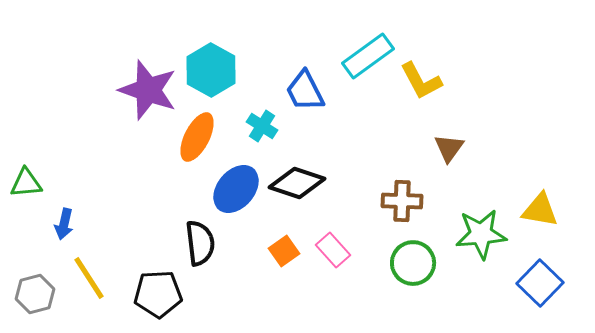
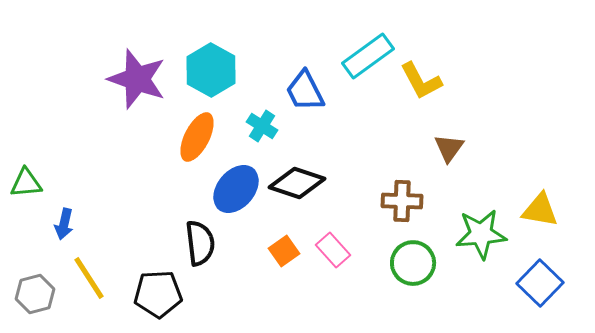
purple star: moved 11 px left, 11 px up
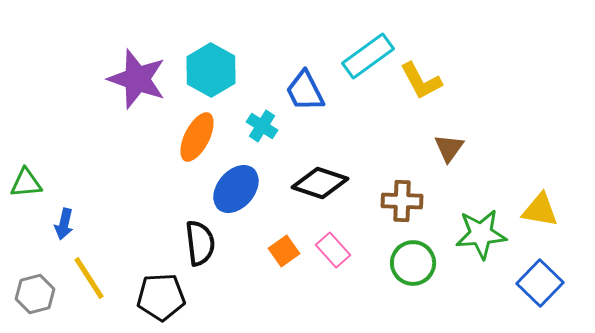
black diamond: moved 23 px right
black pentagon: moved 3 px right, 3 px down
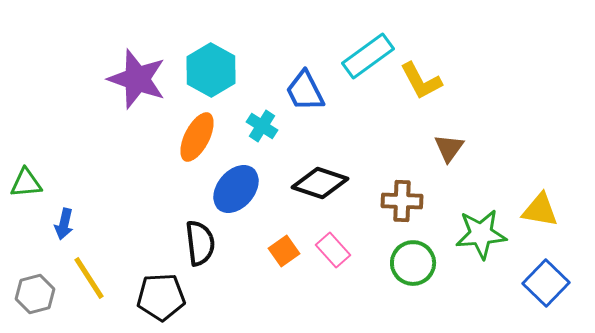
blue square: moved 6 px right
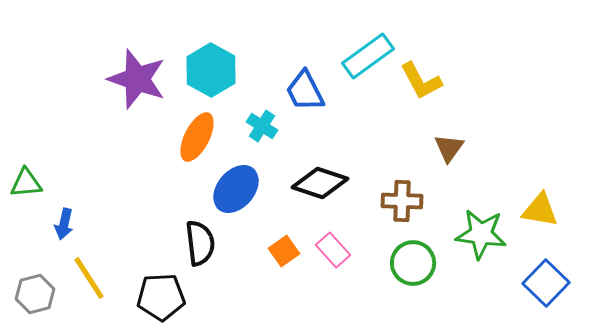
green star: rotated 12 degrees clockwise
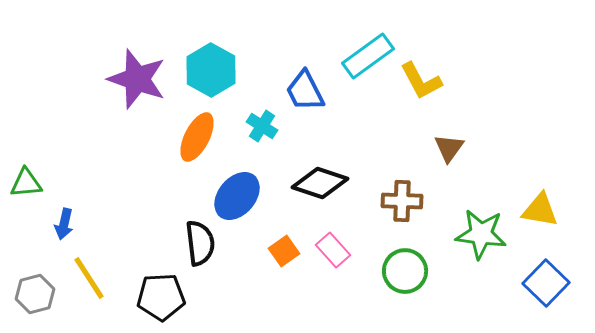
blue ellipse: moved 1 px right, 7 px down
green circle: moved 8 px left, 8 px down
